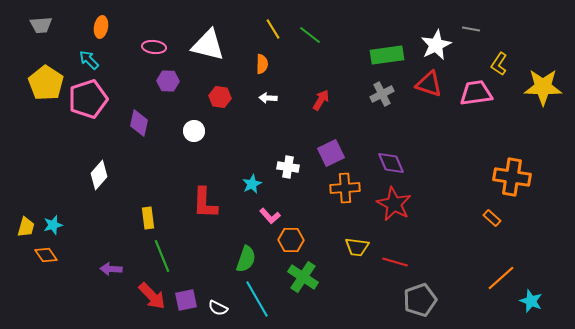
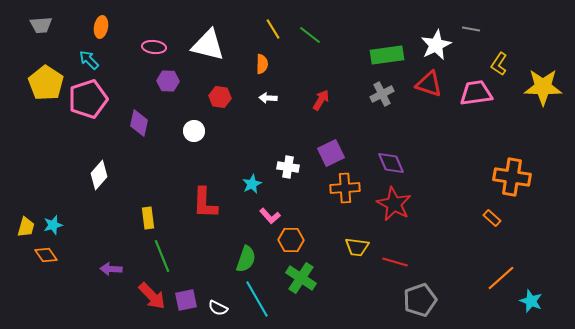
green cross at (303, 277): moved 2 px left, 1 px down
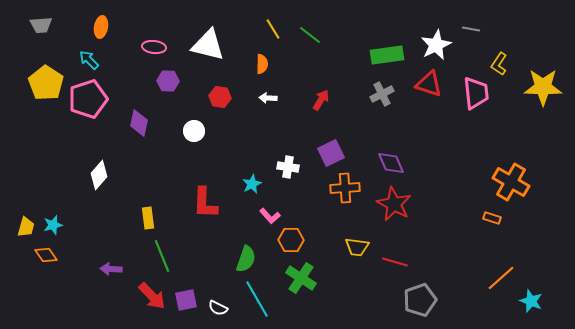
pink trapezoid at (476, 93): rotated 92 degrees clockwise
orange cross at (512, 177): moved 1 px left, 5 px down; rotated 21 degrees clockwise
orange rectangle at (492, 218): rotated 24 degrees counterclockwise
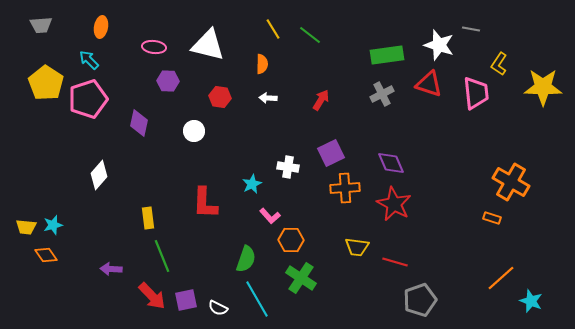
white star at (436, 45): moved 3 px right; rotated 28 degrees counterclockwise
yellow trapezoid at (26, 227): rotated 80 degrees clockwise
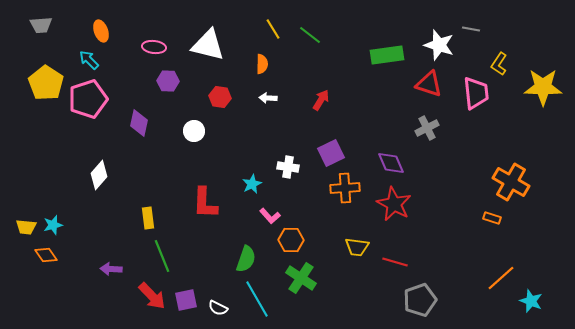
orange ellipse at (101, 27): moved 4 px down; rotated 30 degrees counterclockwise
gray cross at (382, 94): moved 45 px right, 34 px down
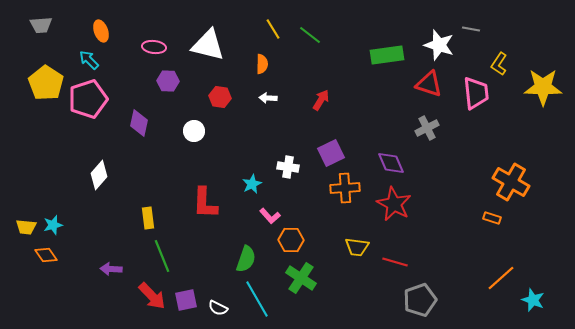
cyan star at (531, 301): moved 2 px right, 1 px up
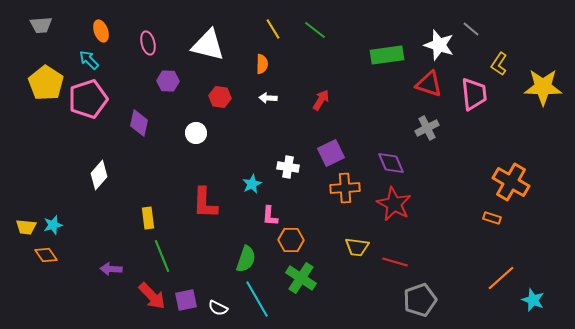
gray line at (471, 29): rotated 30 degrees clockwise
green line at (310, 35): moved 5 px right, 5 px up
pink ellipse at (154, 47): moved 6 px left, 4 px up; rotated 70 degrees clockwise
pink trapezoid at (476, 93): moved 2 px left, 1 px down
white circle at (194, 131): moved 2 px right, 2 px down
pink L-shape at (270, 216): rotated 45 degrees clockwise
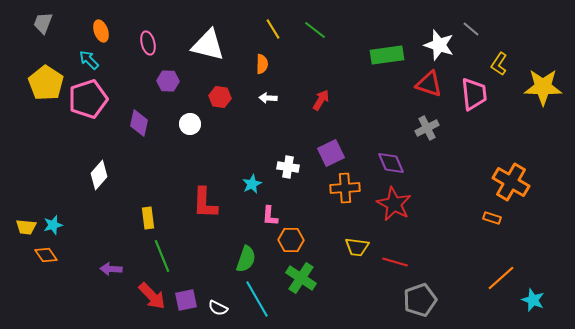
gray trapezoid at (41, 25): moved 2 px right, 2 px up; rotated 115 degrees clockwise
white circle at (196, 133): moved 6 px left, 9 px up
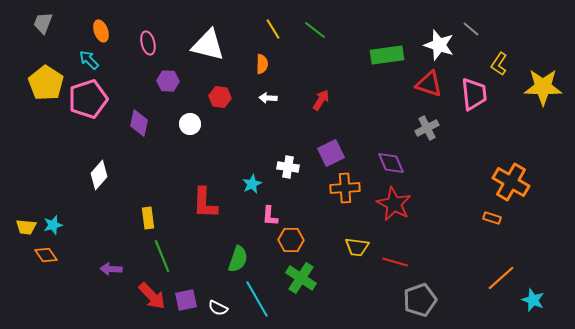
green semicircle at (246, 259): moved 8 px left
